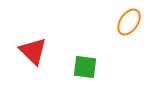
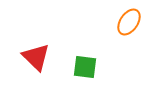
red triangle: moved 3 px right, 6 px down
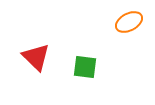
orange ellipse: rotated 28 degrees clockwise
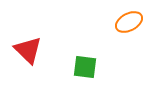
red triangle: moved 8 px left, 7 px up
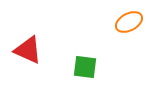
red triangle: rotated 20 degrees counterclockwise
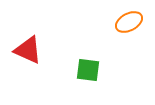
green square: moved 3 px right, 3 px down
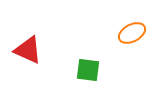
orange ellipse: moved 3 px right, 11 px down
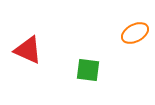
orange ellipse: moved 3 px right
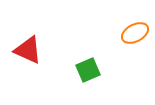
green square: rotated 30 degrees counterclockwise
